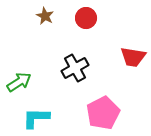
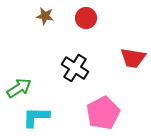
brown star: rotated 18 degrees counterclockwise
red trapezoid: moved 1 px down
black cross: rotated 28 degrees counterclockwise
green arrow: moved 6 px down
cyan L-shape: moved 1 px up
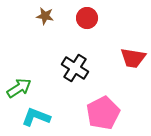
red circle: moved 1 px right
cyan L-shape: rotated 20 degrees clockwise
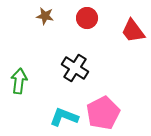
red trapezoid: moved 27 px up; rotated 44 degrees clockwise
green arrow: moved 7 px up; rotated 50 degrees counterclockwise
cyan L-shape: moved 28 px right
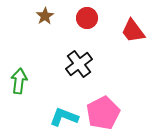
brown star: rotated 30 degrees clockwise
black cross: moved 4 px right, 4 px up; rotated 20 degrees clockwise
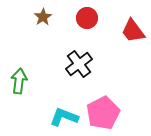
brown star: moved 2 px left, 1 px down
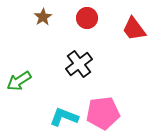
red trapezoid: moved 1 px right, 2 px up
green arrow: rotated 130 degrees counterclockwise
pink pentagon: rotated 20 degrees clockwise
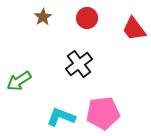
cyan L-shape: moved 3 px left
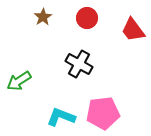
red trapezoid: moved 1 px left, 1 px down
black cross: rotated 24 degrees counterclockwise
